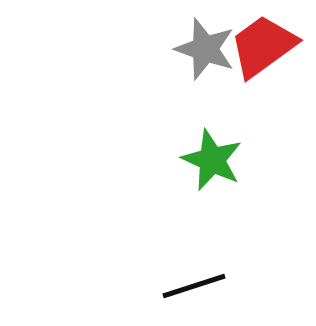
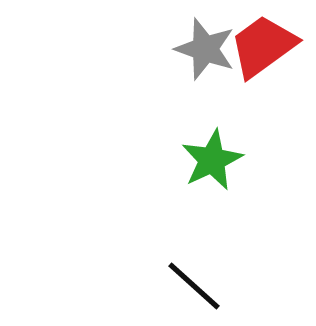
green star: rotated 22 degrees clockwise
black line: rotated 60 degrees clockwise
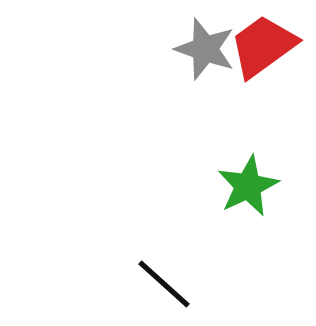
green star: moved 36 px right, 26 px down
black line: moved 30 px left, 2 px up
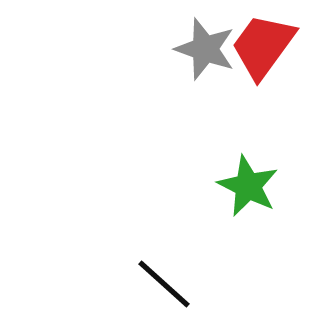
red trapezoid: rotated 18 degrees counterclockwise
green star: rotated 20 degrees counterclockwise
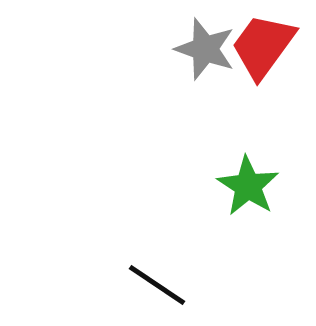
green star: rotated 6 degrees clockwise
black line: moved 7 px left, 1 px down; rotated 8 degrees counterclockwise
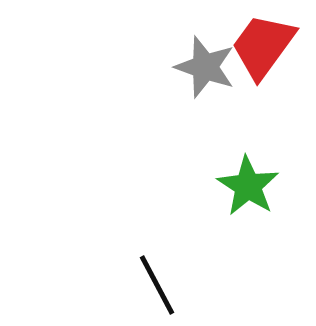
gray star: moved 18 px down
black line: rotated 28 degrees clockwise
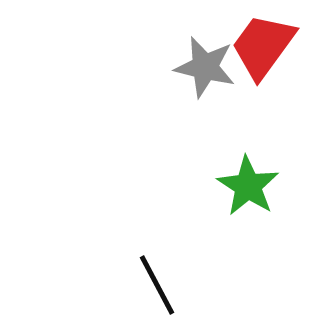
gray star: rotated 6 degrees counterclockwise
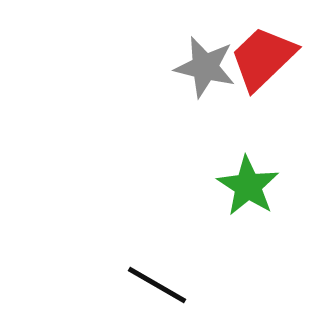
red trapezoid: moved 12 px down; rotated 10 degrees clockwise
black line: rotated 32 degrees counterclockwise
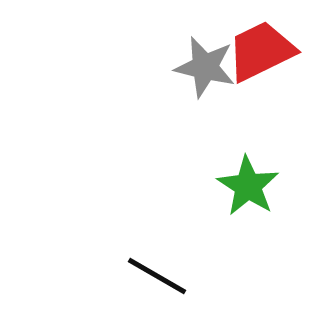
red trapezoid: moved 2 px left, 7 px up; rotated 18 degrees clockwise
black line: moved 9 px up
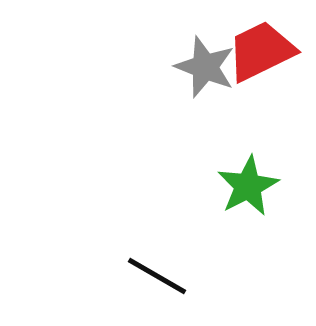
gray star: rotated 8 degrees clockwise
green star: rotated 12 degrees clockwise
